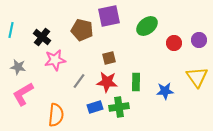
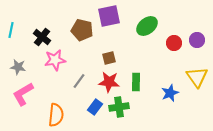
purple circle: moved 2 px left
red star: moved 2 px right
blue star: moved 5 px right, 2 px down; rotated 18 degrees counterclockwise
blue rectangle: rotated 35 degrees counterclockwise
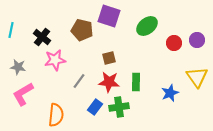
purple square: rotated 30 degrees clockwise
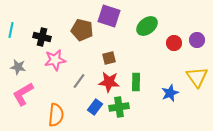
black cross: rotated 24 degrees counterclockwise
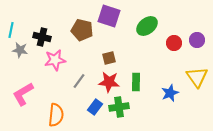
gray star: moved 2 px right, 17 px up
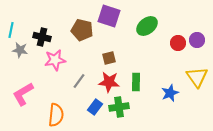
red circle: moved 4 px right
